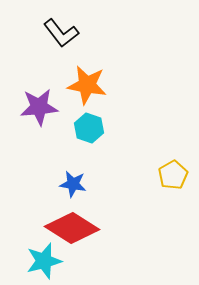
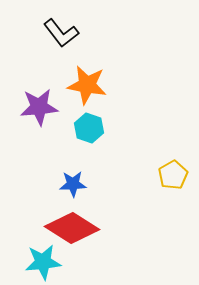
blue star: rotated 12 degrees counterclockwise
cyan star: moved 1 px left, 1 px down; rotated 9 degrees clockwise
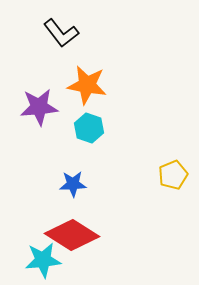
yellow pentagon: rotated 8 degrees clockwise
red diamond: moved 7 px down
cyan star: moved 2 px up
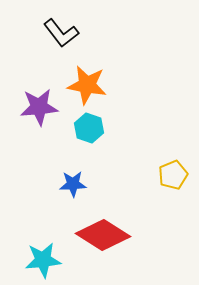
red diamond: moved 31 px right
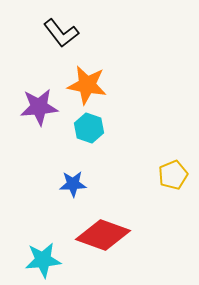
red diamond: rotated 12 degrees counterclockwise
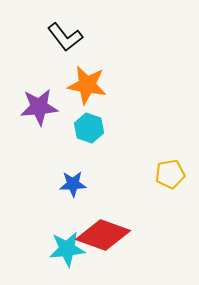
black L-shape: moved 4 px right, 4 px down
yellow pentagon: moved 3 px left, 1 px up; rotated 12 degrees clockwise
cyan star: moved 24 px right, 11 px up
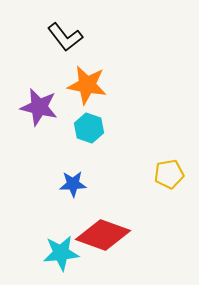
purple star: rotated 18 degrees clockwise
yellow pentagon: moved 1 px left
cyan star: moved 6 px left, 4 px down
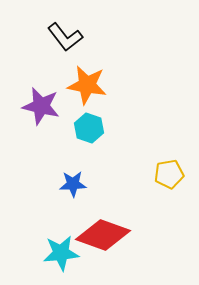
purple star: moved 2 px right, 1 px up
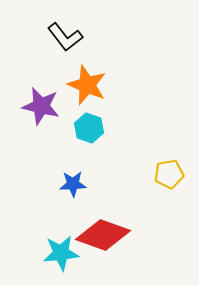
orange star: rotated 12 degrees clockwise
